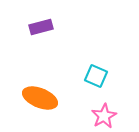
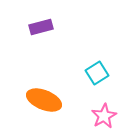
cyan square: moved 1 px right, 3 px up; rotated 35 degrees clockwise
orange ellipse: moved 4 px right, 2 px down
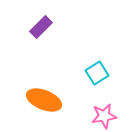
purple rectangle: rotated 30 degrees counterclockwise
pink star: rotated 20 degrees clockwise
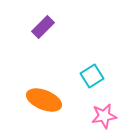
purple rectangle: moved 2 px right
cyan square: moved 5 px left, 3 px down
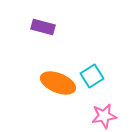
purple rectangle: rotated 60 degrees clockwise
orange ellipse: moved 14 px right, 17 px up
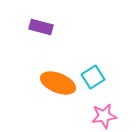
purple rectangle: moved 2 px left
cyan square: moved 1 px right, 1 px down
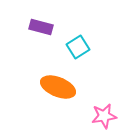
cyan square: moved 15 px left, 30 px up
orange ellipse: moved 4 px down
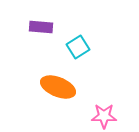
purple rectangle: rotated 10 degrees counterclockwise
pink star: rotated 10 degrees clockwise
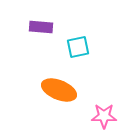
cyan square: rotated 20 degrees clockwise
orange ellipse: moved 1 px right, 3 px down
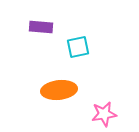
orange ellipse: rotated 28 degrees counterclockwise
pink star: moved 2 px up; rotated 10 degrees counterclockwise
